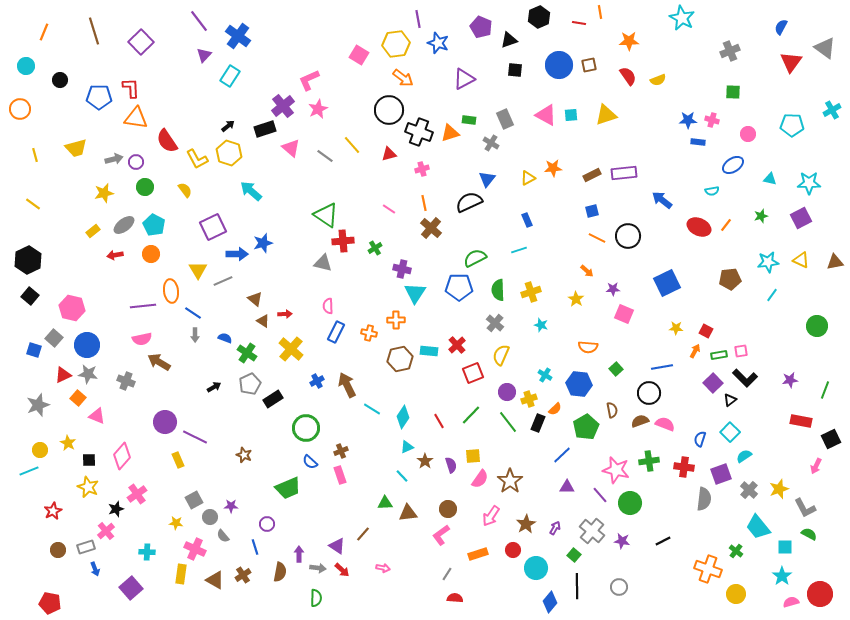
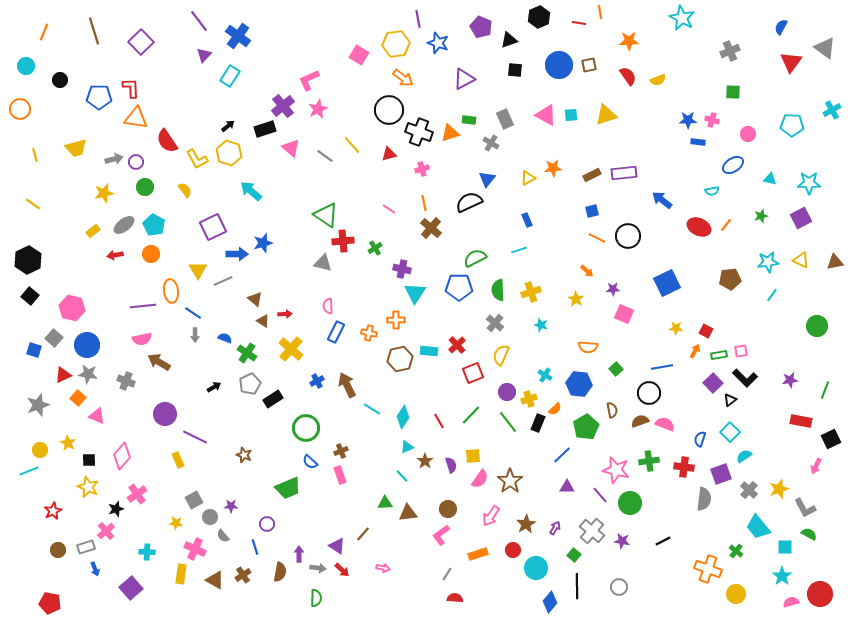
purple circle at (165, 422): moved 8 px up
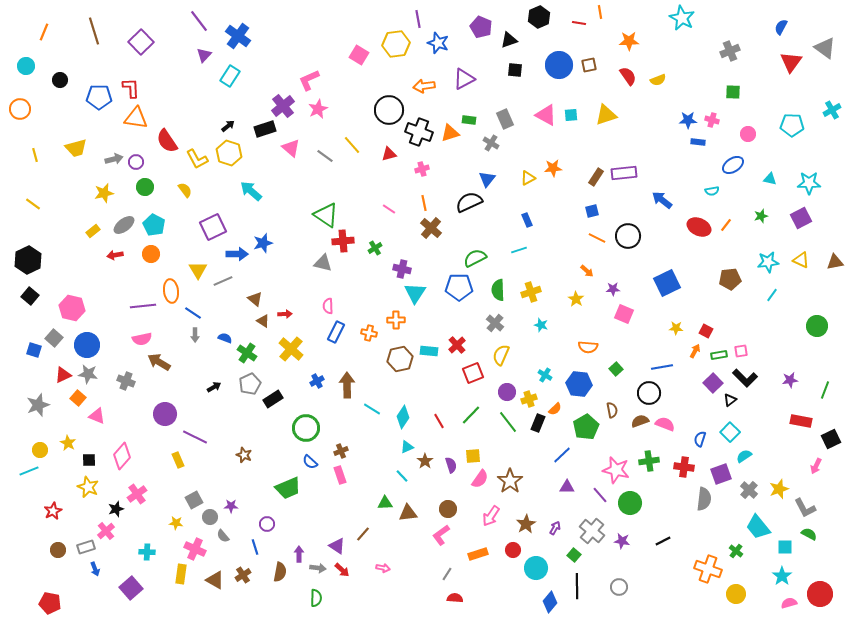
orange arrow at (403, 78): moved 21 px right, 8 px down; rotated 135 degrees clockwise
brown rectangle at (592, 175): moved 4 px right, 2 px down; rotated 30 degrees counterclockwise
brown arrow at (347, 385): rotated 25 degrees clockwise
pink semicircle at (791, 602): moved 2 px left, 1 px down
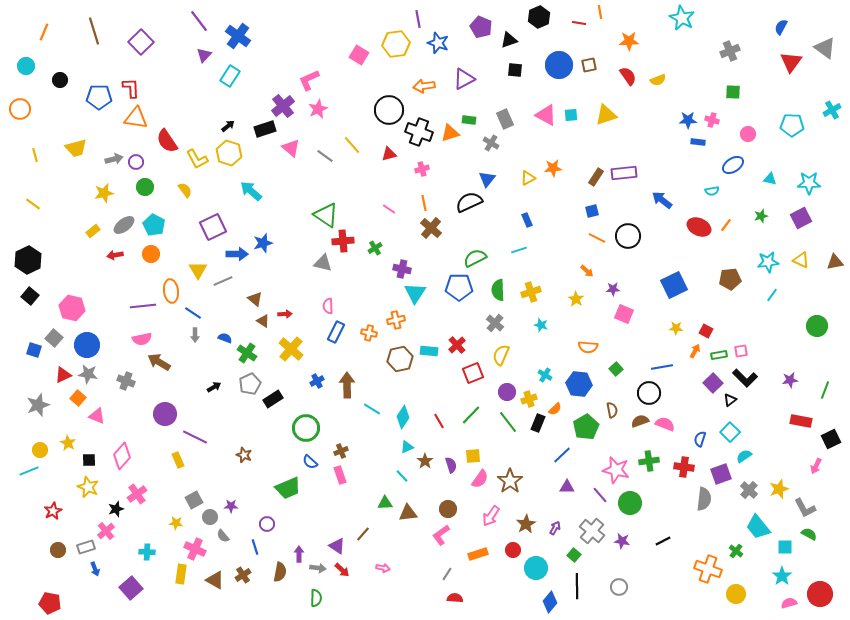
blue square at (667, 283): moved 7 px right, 2 px down
orange cross at (396, 320): rotated 12 degrees counterclockwise
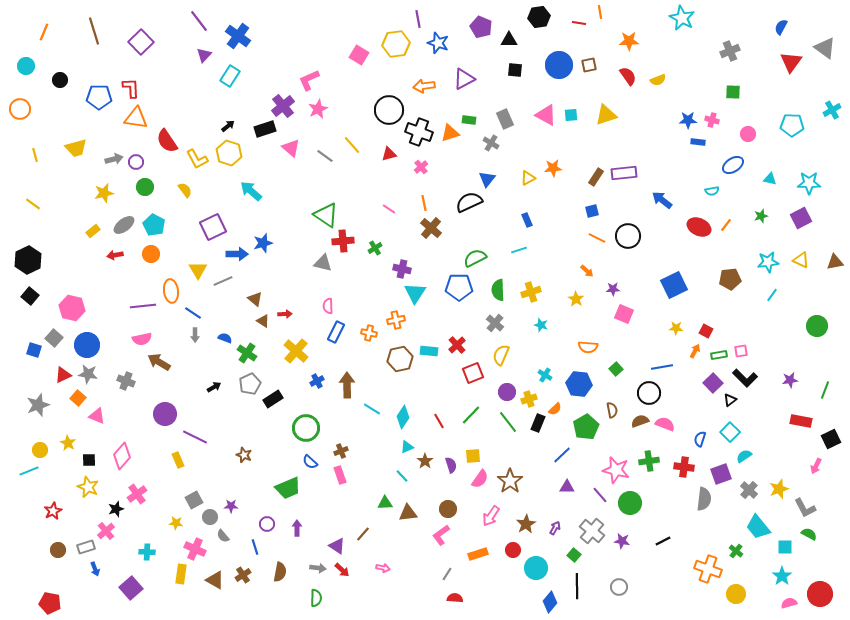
black hexagon at (539, 17): rotated 15 degrees clockwise
black triangle at (509, 40): rotated 18 degrees clockwise
pink cross at (422, 169): moved 1 px left, 2 px up; rotated 24 degrees counterclockwise
yellow cross at (291, 349): moved 5 px right, 2 px down
purple arrow at (299, 554): moved 2 px left, 26 px up
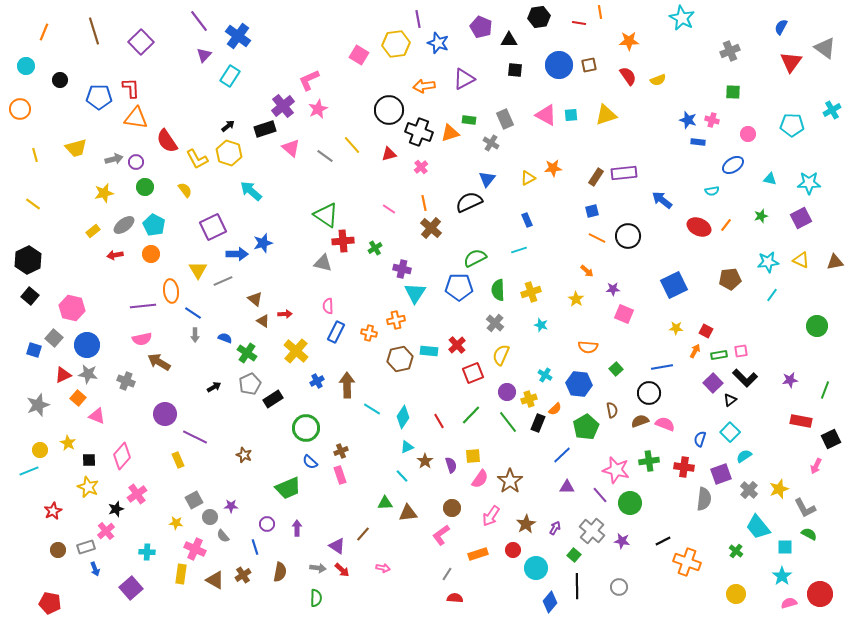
blue star at (688, 120): rotated 18 degrees clockwise
brown circle at (448, 509): moved 4 px right, 1 px up
orange cross at (708, 569): moved 21 px left, 7 px up
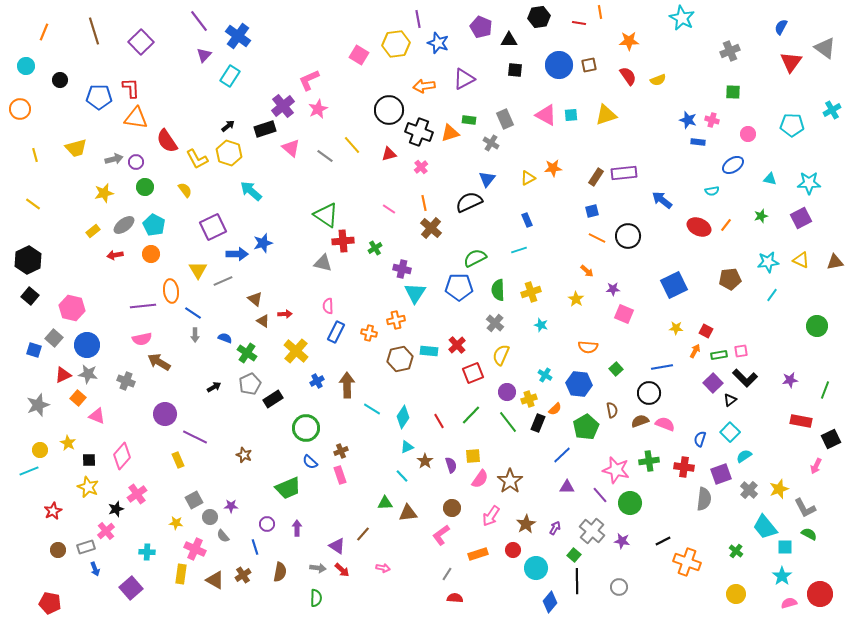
cyan trapezoid at (758, 527): moved 7 px right
black line at (577, 586): moved 5 px up
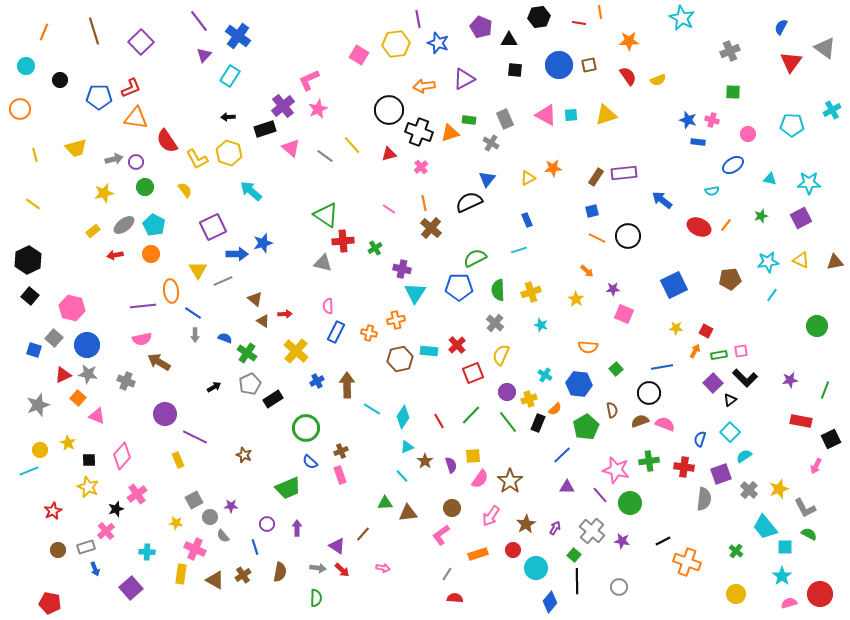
red L-shape at (131, 88): rotated 70 degrees clockwise
black arrow at (228, 126): moved 9 px up; rotated 144 degrees counterclockwise
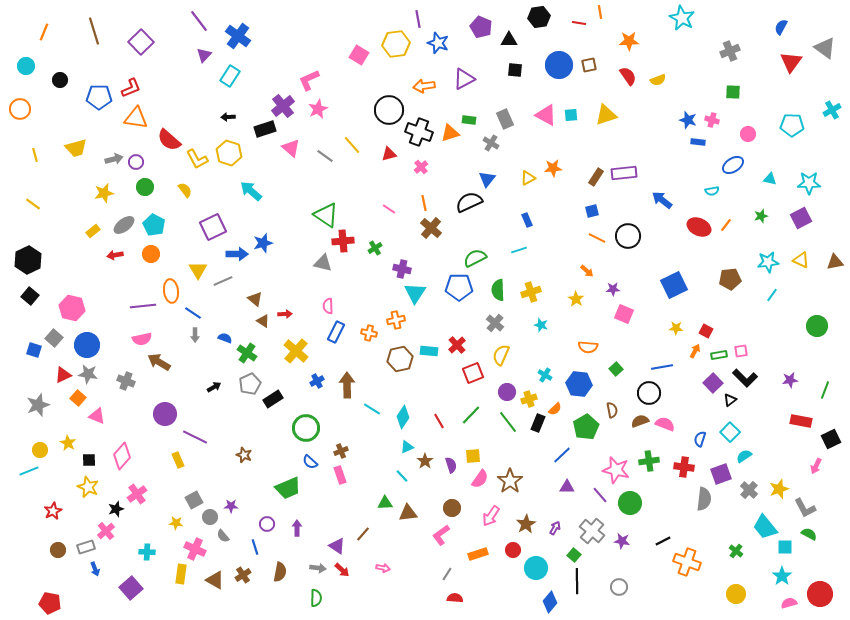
red semicircle at (167, 141): moved 2 px right, 1 px up; rotated 15 degrees counterclockwise
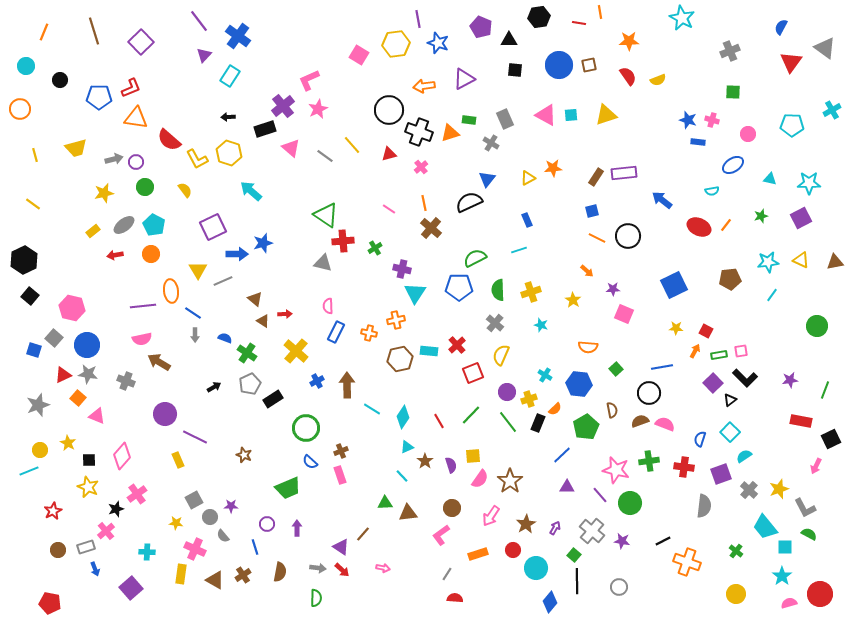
black hexagon at (28, 260): moved 4 px left
yellow star at (576, 299): moved 3 px left, 1 px down
gray semicircle at (704, 499): moved 7 px down
purple triangle at (337, 546): moved 4 px right, 1 px down
